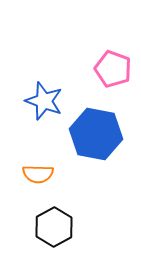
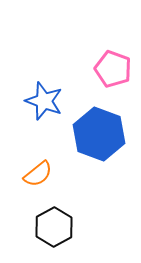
blue hexagon: moved 3 px right; rotated 9 degrees clockwise
orange semicircle: rotated 40 degrees counterclockwise
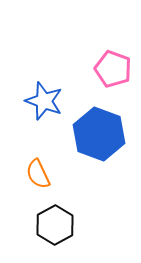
orange semicircle: rotated 104 degrees clockwise
black hexagon: moved 1 px right, 2 px up
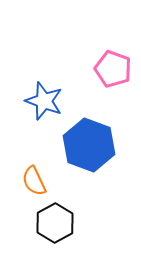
blue hexagon: moved 10 px left, 11 px down
orange semicircle: moved 4 px left, 7 px down
black hexagon: moved 2 px up
